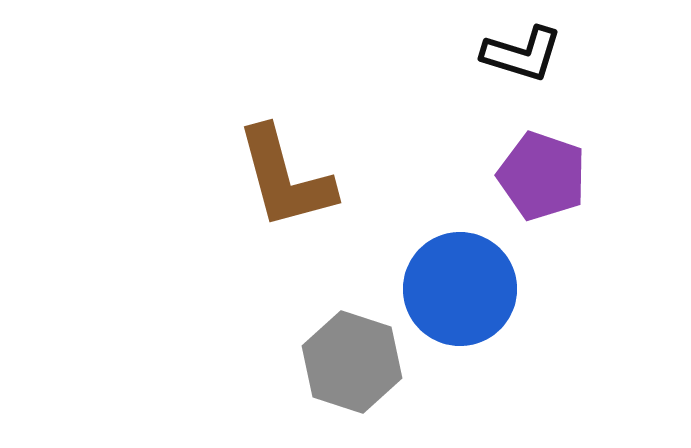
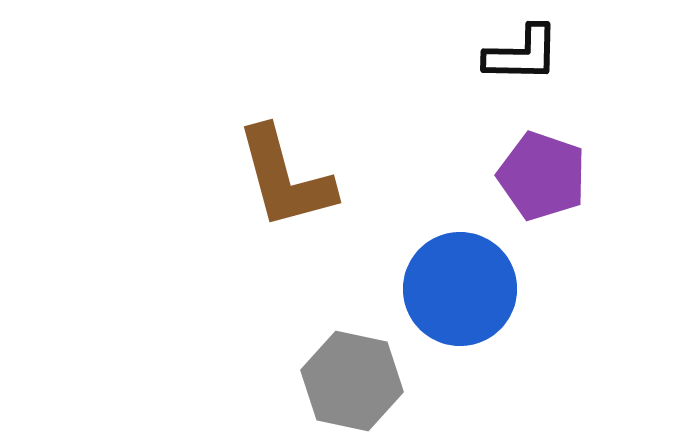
black L-shape: rotated 16 degrees counterclockwise
gray hexagon: moved 19 px down; rotated 6 degrees counterclockwise
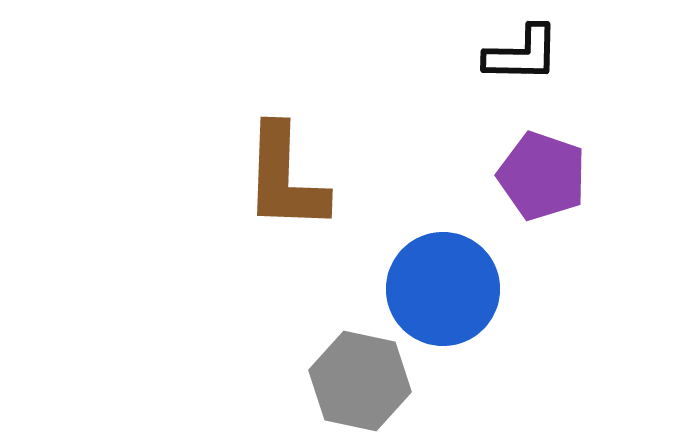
brown L-shape: rotated 17 degrees clockwise
blue circle: moved 17 px left
gray hexagon: moved 8 px right
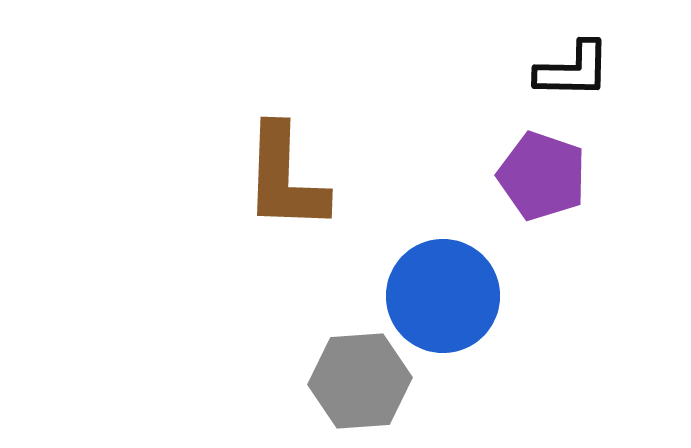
black L-shape: moved 51 px right, 16 px down
blue circle: moved 7 px down
gray hexagon: rotated 16 degrees counterclockwise
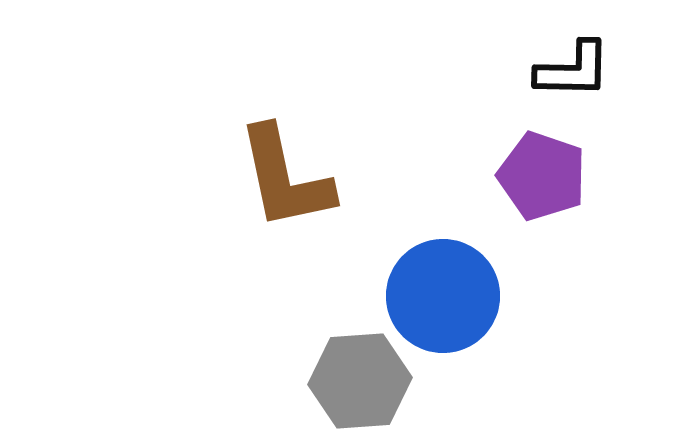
brown L-shape: rotated 14 degrees counterclockwise
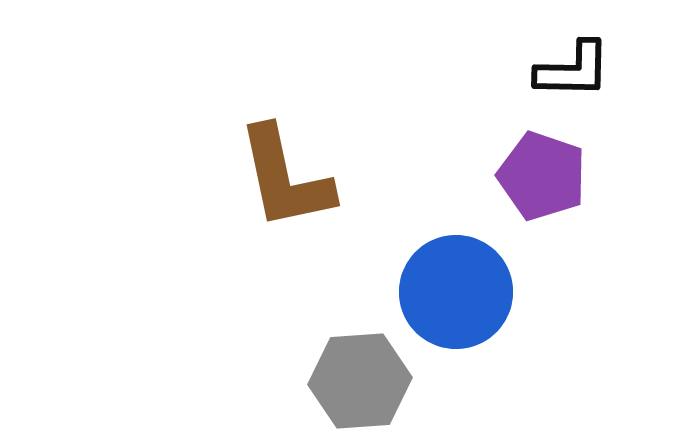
blue circle: moved 13 px right, 4 px up
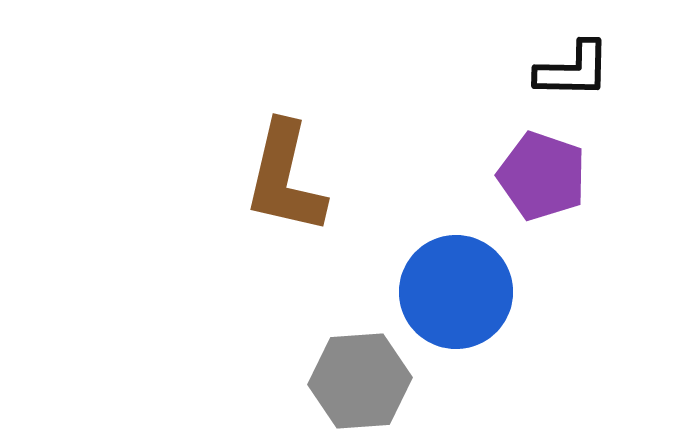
brown L-shape: rotated 25 degrees clockwise
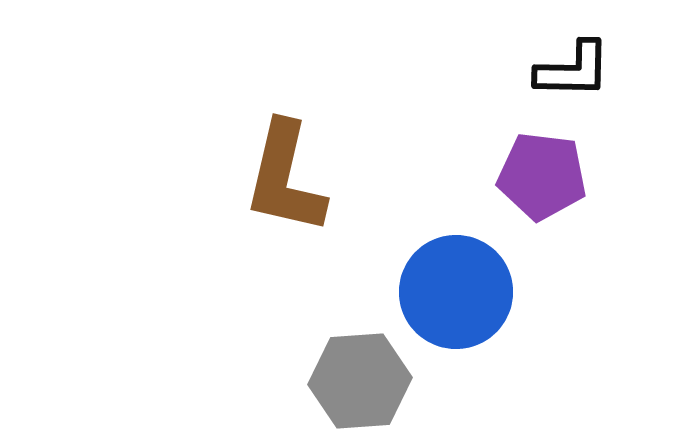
purple pentagon: rotated 12 degrees counterclockwise
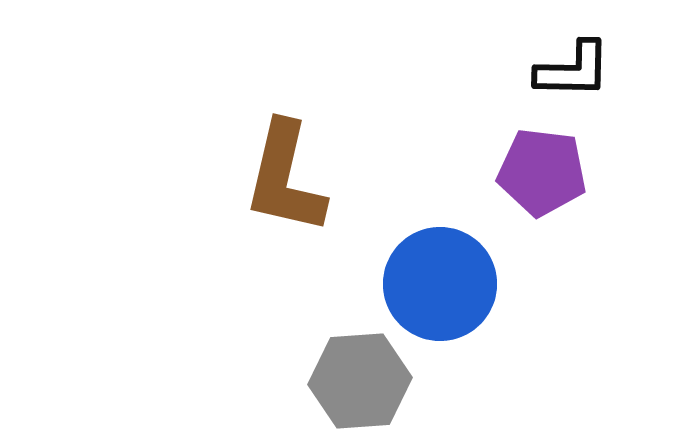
purple pentagon: moved 4 px up
blue circle: moved 16 px left, 8 px up
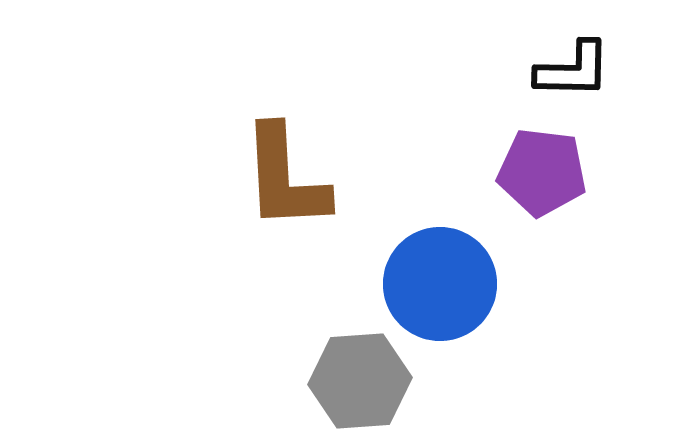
brown L-shape: rotated 16 degrees counterclockwise
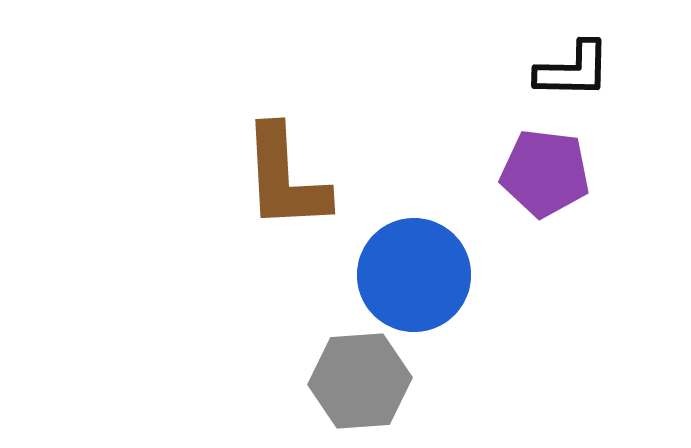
purple pentagon: moved 3 px right, 1 px down
blue circle: moved 26 px left, 9 px up
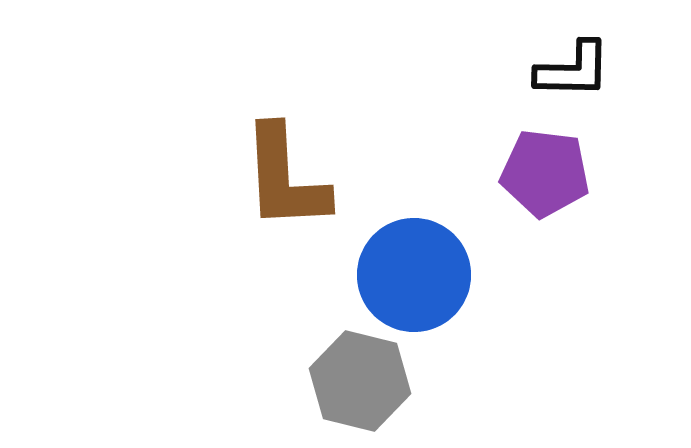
gray hexagon: rotated 18 degrees clockwise
